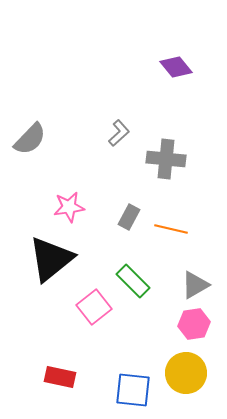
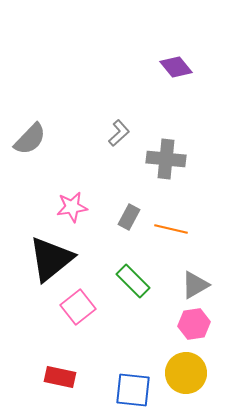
pink star: moved 3 px right
pink square: moved 16 px left
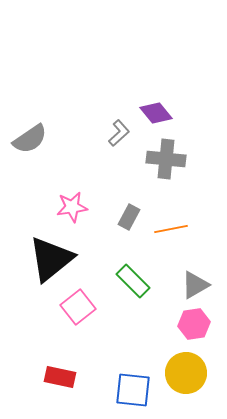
purple diamond: moved 20 px left, 46 px down
gray semicircle: rotated 12 degrees clockwise
orange line: rotated 24 degrees counterclockwise
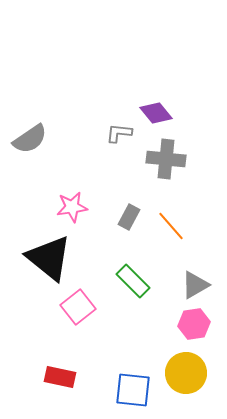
gray L-shape: rotated 132 degrees counterclockwise
orange line: moved 3 px up; rotated 60 degrees clockwise
black triangle: moved 2 px left, 1 px up; rotated 42 degrees counterclockwise
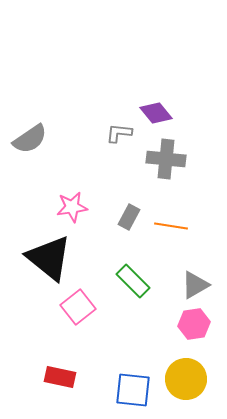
orange line: rotated 40 degrees counterclockwise
yellow circle: moved 6 px down
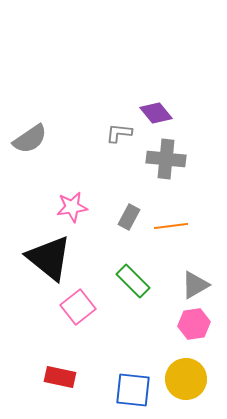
orange line: rotated 16 degrees counterclockwise
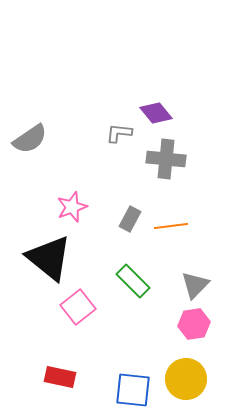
pink star: rotated 12 degrees counterclockwise
gray rectangle: moved 1 px right, 2 px down
gray triangle: rotated 16 degrees counterclockwise
